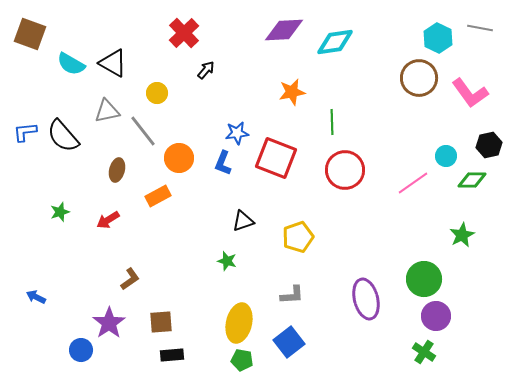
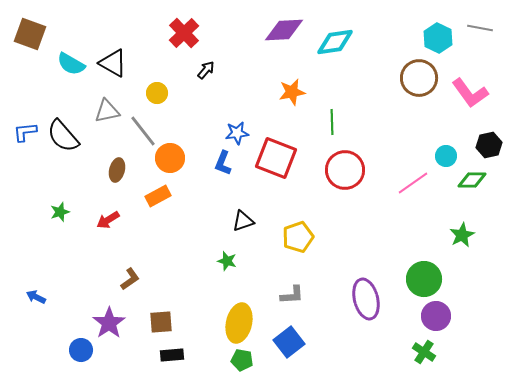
orange circle at (179, 158): moved 9 px left
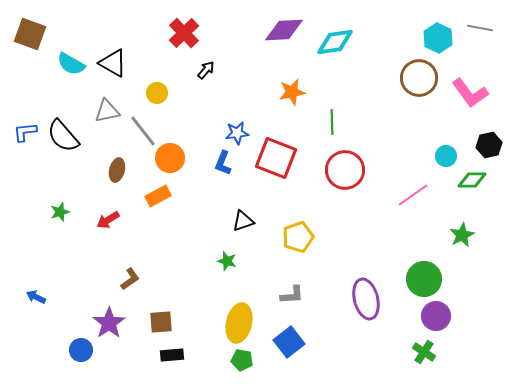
pink line at (413, 183): moved 12 px down
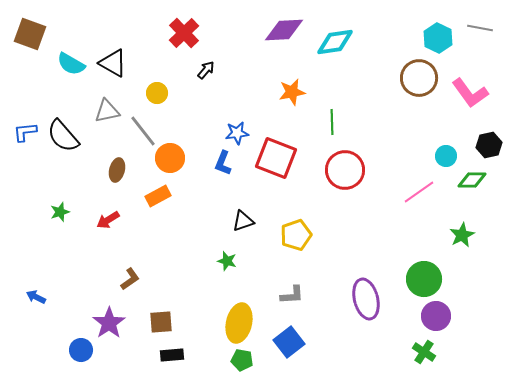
pink line at (413, 195): moved 6 px right, 3 px up
yellow pentagon at (298, 237): moved 2 px left, 2 px up
